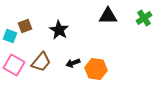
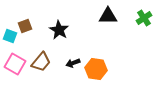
pink square: moved 1 px right, 1 px up
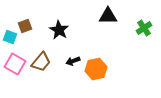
green cross: moved 10 px down
cyan square: moved 1 px down
black arrow: moved 2 px up
orange hexagon: rotated 20 degrees counterclockwise
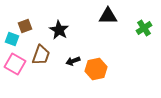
cyan square: moved 2 px right, 2 px down
brown trapezoid: moved 7 px up; rotated 20 degrees counterclockwise
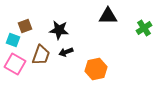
black star: rotated 24 degrees counterclockwise
cyan square: moved 1 px right, 1 px down
black arrow: moved 7 px left, 9 px up
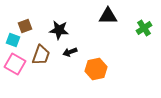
black arrow: moved 4 px right
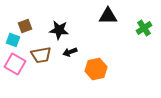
brown trapezoid: rotated 60 degrees clockwise
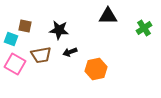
brown square: rotated 32 degrees clockwise
cyan square: moved 2 px left, 1 px up
